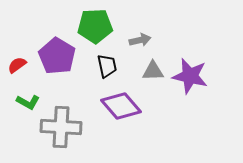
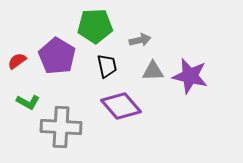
red semicircle: moved 4 px up
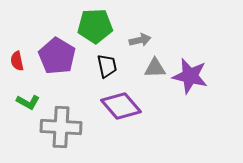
red semicircle: rotated 66 degrees counterclockwise
gray triangle: moved 2 px right, 3 px up
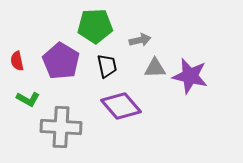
purple pentagon: moved 4 px right, 5 px down
green L-shape: moved 3 px up
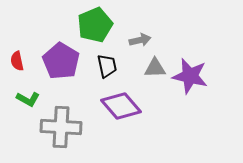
green pentagon: moved 1 px up; rotated 20 degrees counterclockwise
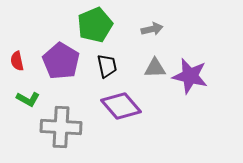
gray arrow: moved 12 px right, 11 px up
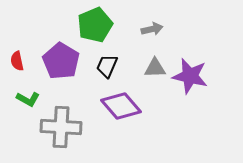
black trapezoid: rotated 145 degrees counterclockwise
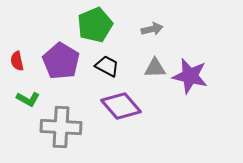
black trapezoid: rotated 95 degrees clockwise
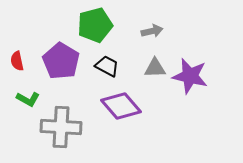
green pentagon: rotated 8 degrees clockwise
gray arrow: moved 2 px down
